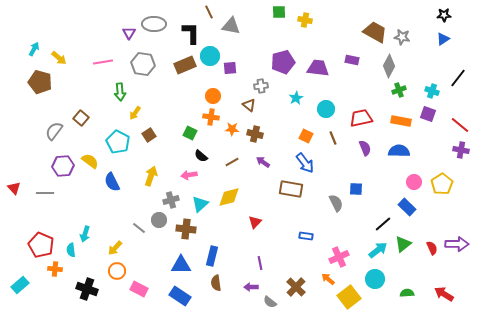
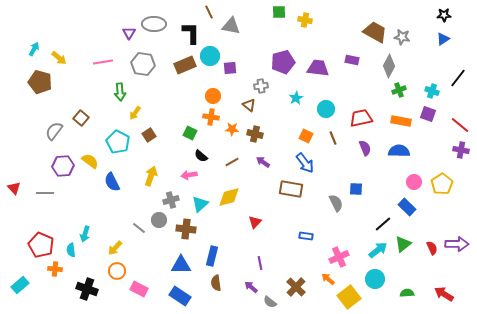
purple arrow at (251, 287): rotated 40 degrees clockwise
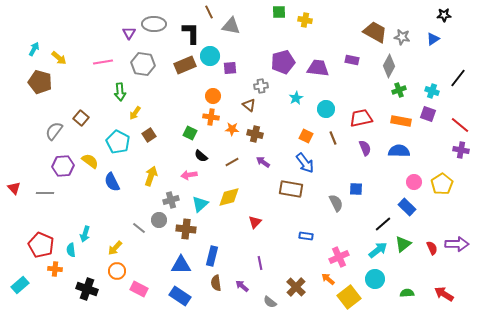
blue triangle at (443, 39): moved 10 px left
purple arrow at (251, 287): moved 9 px left, 1 px up
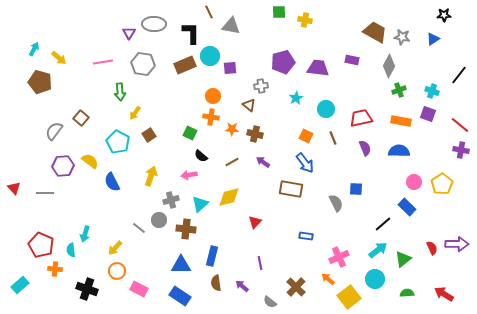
black line at (458, 78): moved 1 px right, 3 px up
green triangle at (403, 244): moved 15 px down
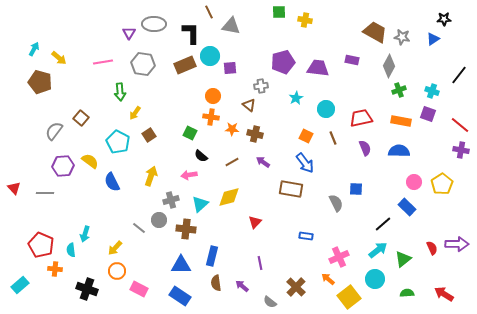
black star at (444, 15): moved 4 px down
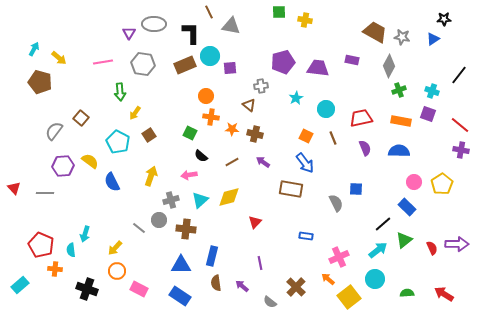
orange circle at (213, 96): moved 7 px left
cyan triangle at (200, 204): moved 4 px up
green triangle at (403, 259): moved 1 px right, 19 px up
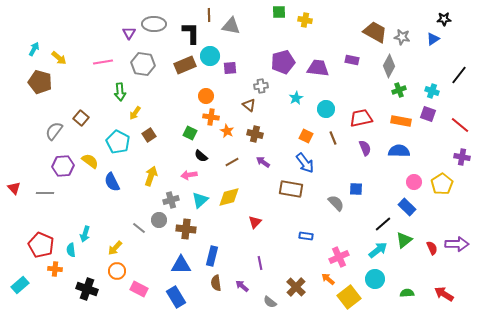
brown line at (209, 12): moved 3 px down; rotated 24 degrees clockwise
orange star at (232, 129): moved 5 px left, 2 px down; rotated 24 degrees clockwise
purple cross at (461, 150): moved 1 px right, 7 px down
gray semicircle at (336, 203): rotated 18 degrees counterclockwise
blue rectangle at (180, 296): moved 4 px left, 1 px down; rotated 25 degrees clockwise
